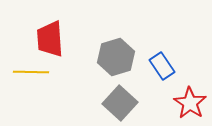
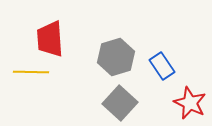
red star: rotated 8 degrees counterclockwise
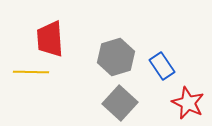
red star: moved 2 px left
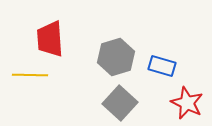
blue rectangle: rotated 40 degrees counterclockwise
yellow line: moved 1 px left, 3 px down
red star: moved 1 px left
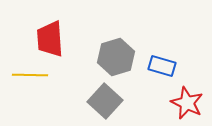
gray square: moved 15 px left, 2 px up
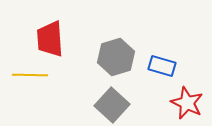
gray square: moved 7 px right, 4 px down
